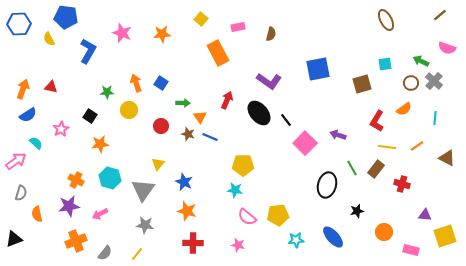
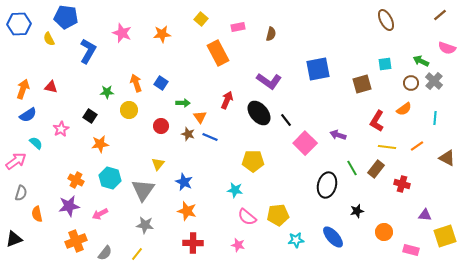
yellow pentagon at (243, 165): moved 10 px right, 4 px up
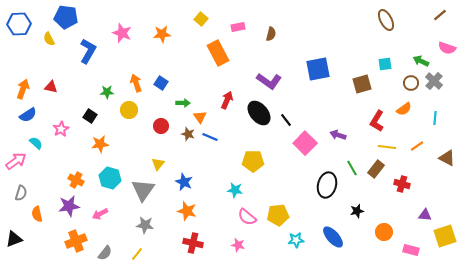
red cross at (193, 243): rotated 12 degrees clockwise
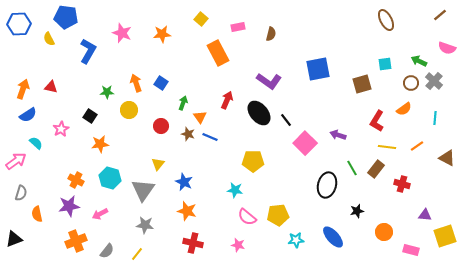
green arrow at (421, 61): moved 2 px left
green arrow at (183, 103): rotated 72 degrees counterclockwise
gray semicircle at (105, 253): moved 2 px right, 2 px up
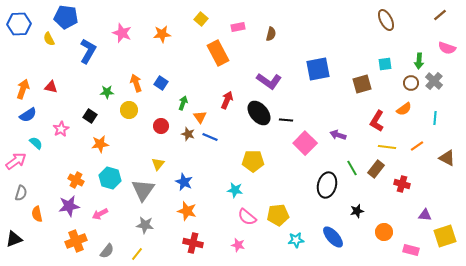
green arrow at (419, 61): rotated 112 degrees counterclockwise
black line at (286, 120): rotated 48 degrees counterclockwise
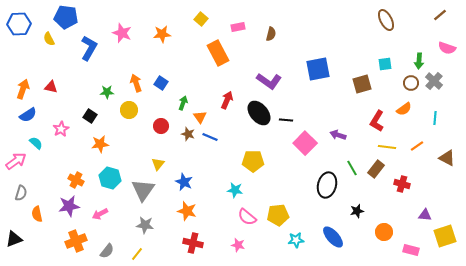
blue L-shape at (88, 51): moved 1 px right, 3 px up
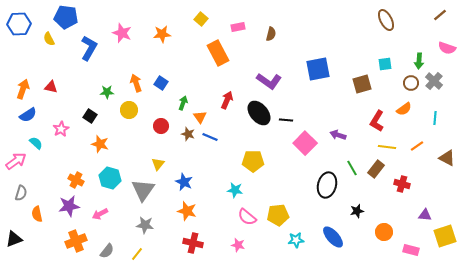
orange star at (100, 144): rotated 24 degrees clockwise
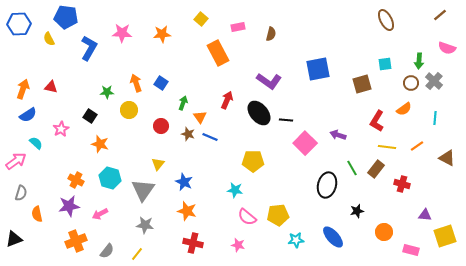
pink star at (122, 33): rotated 18 degrees counterclockwise
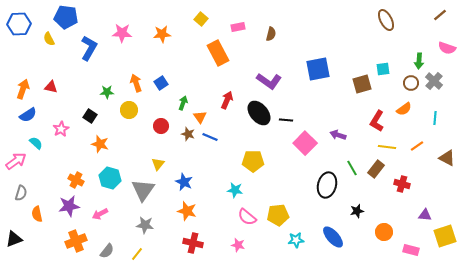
cyan square at (385, 64): moved 2 px left, 5 px down
blue square at (161, 83): rotated 24 degrees clockwise
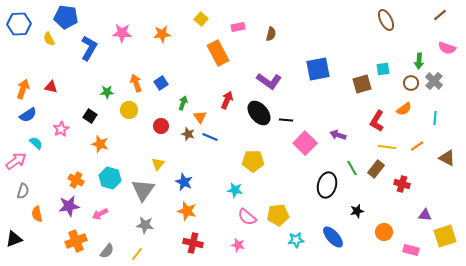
gray semicircle at (21, 193): moved 2 px right, 2 px up
